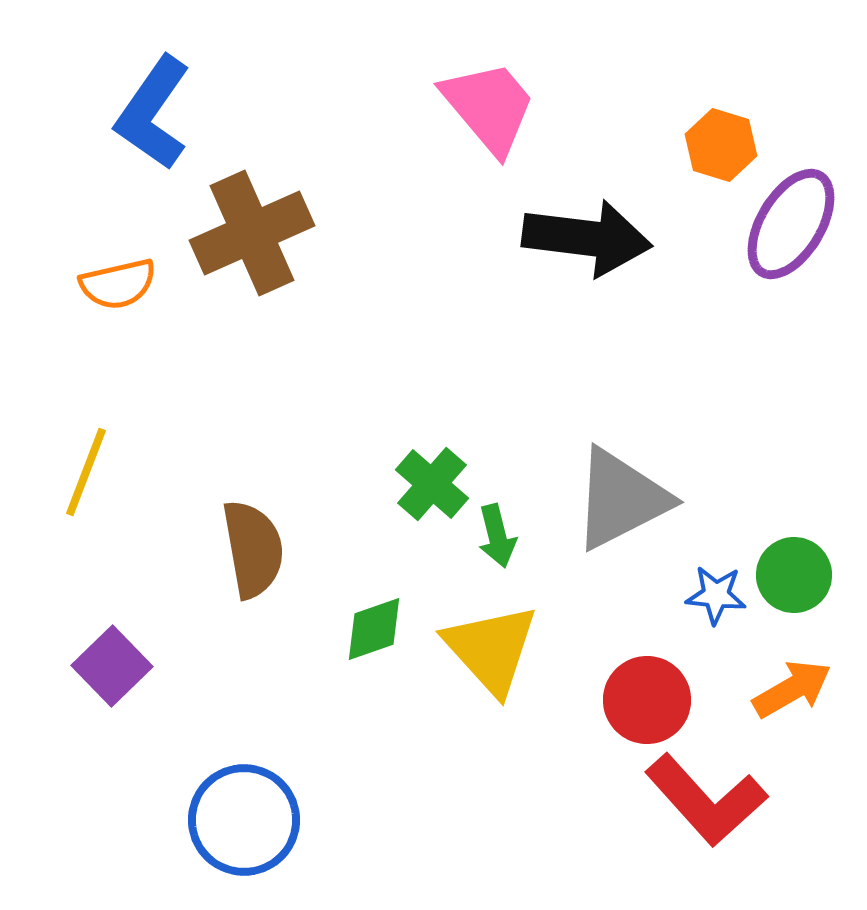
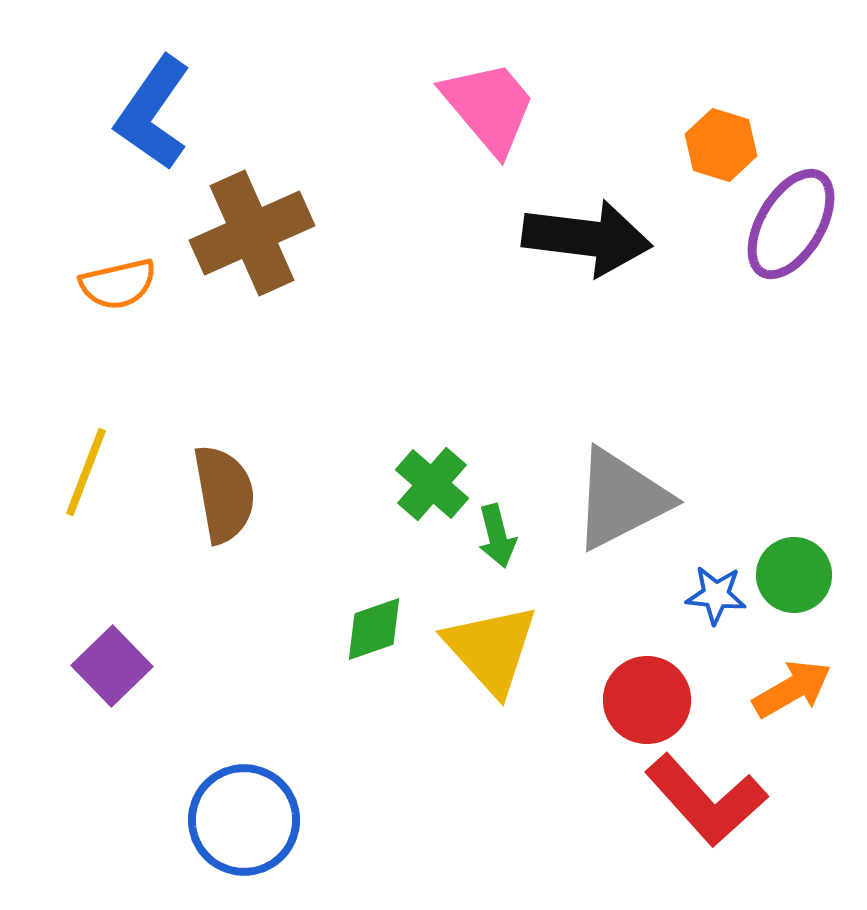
brown semicircle: moved 29 px left, 55 px up
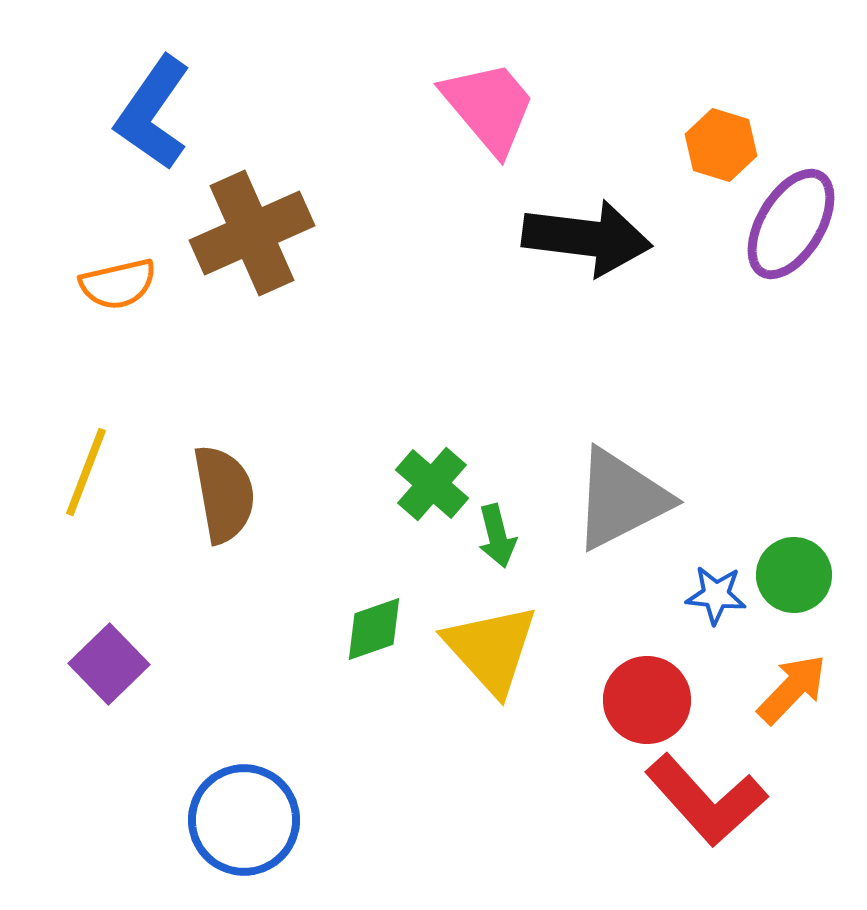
purple square: moved 3 px left, 2 px up
orange arrow: rotated 16 degrees counterclockwise
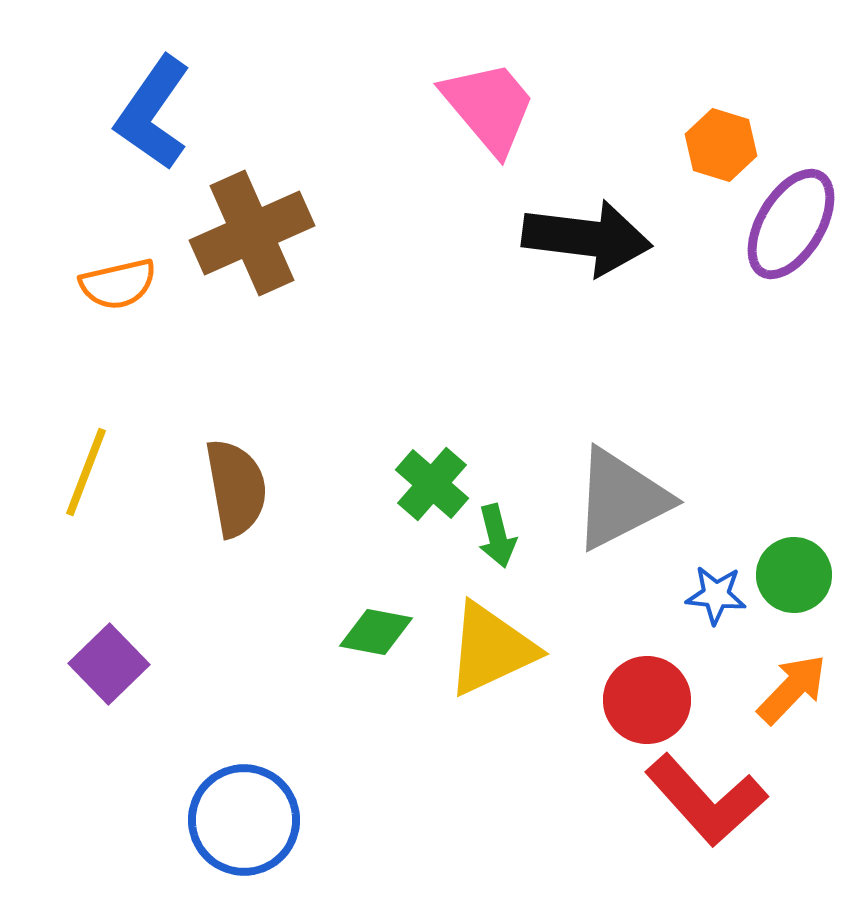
brown semicircle: moved 12 px right, 6 px up
green diamond: moved 2 px right, 3 px down; rotated 30 degrees clockwise
yellow triangle: rotated 47 degrees clockwise
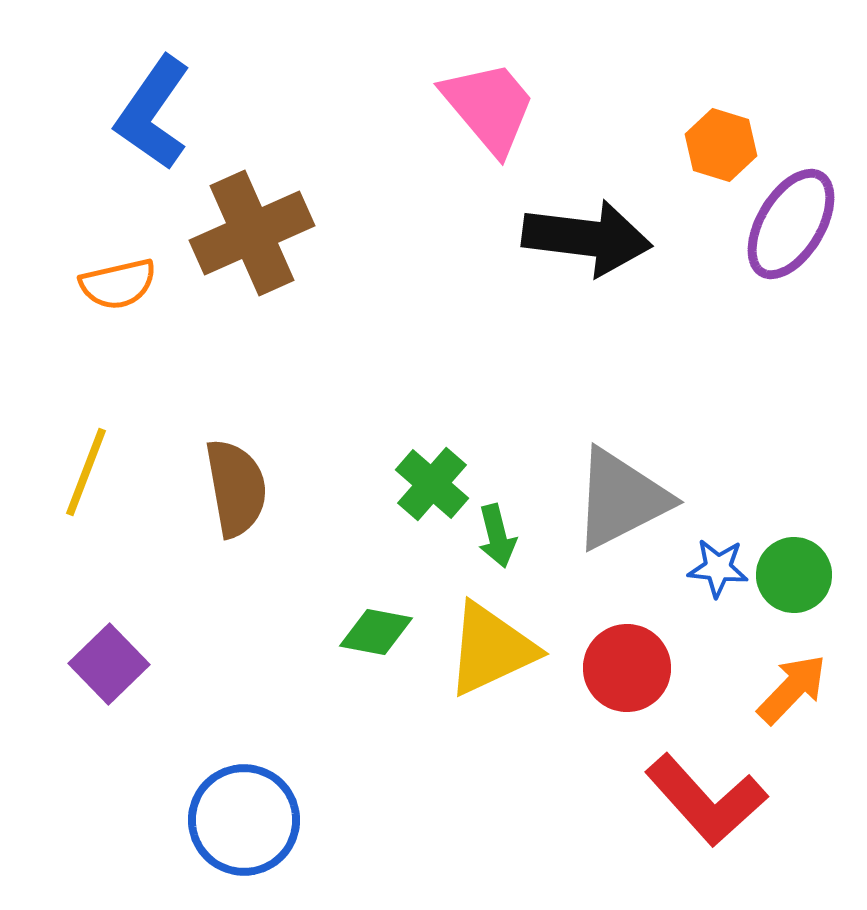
blue star: moved 2 px right, 27 px up
red circle: moved 20 px left, 32 px up
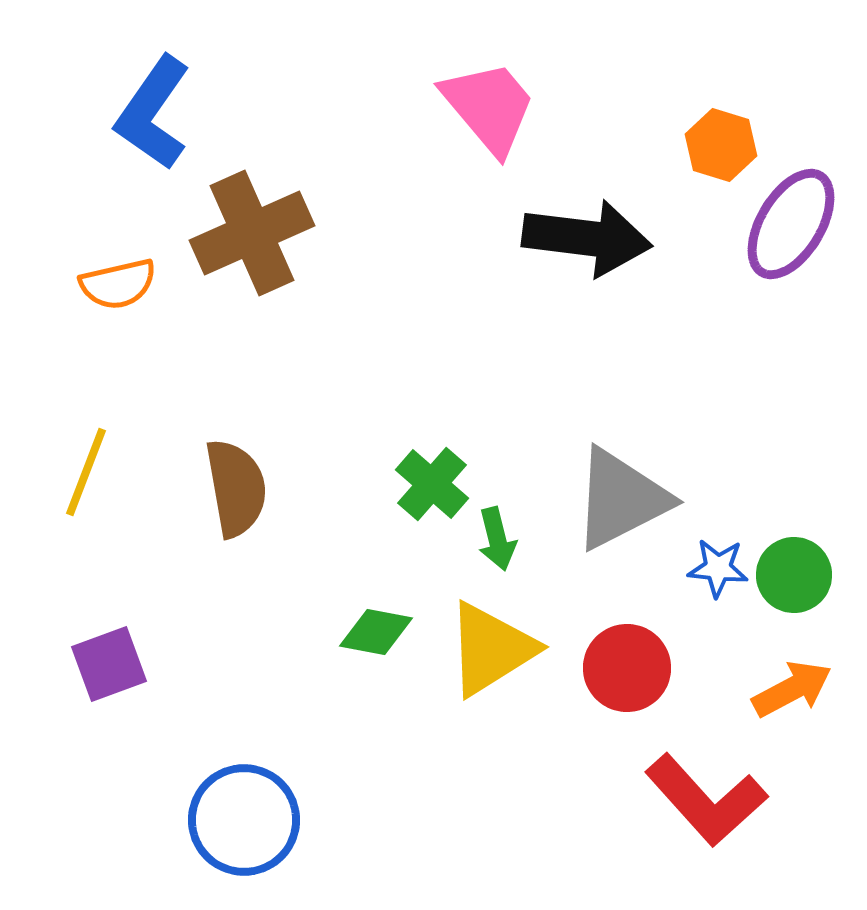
green arrow: moved 3 px down
yellow triangle: rotated 7 degrees counterclockwise
purple square: rotated 24 degrees clockwise
orange arrow: rotated 18 degrees clockwise
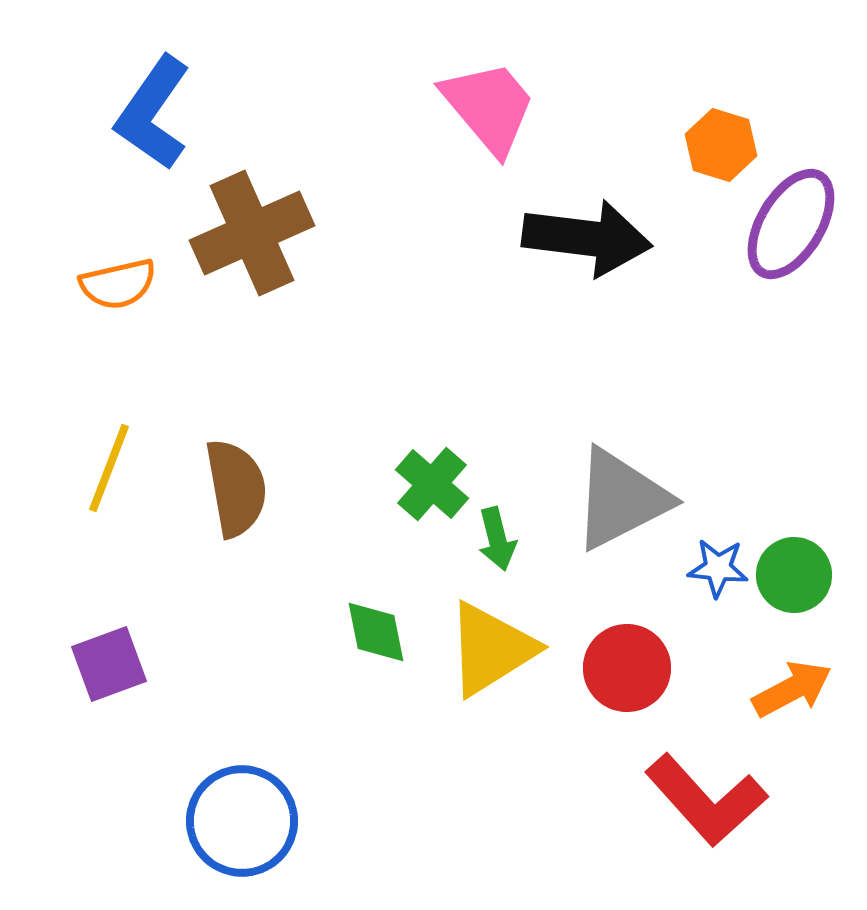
yellow line: moved 23 px right, 4 px up
green diamond: rotated 68 degrees clockwise
blue circle: moved 2 px left, 1 px down
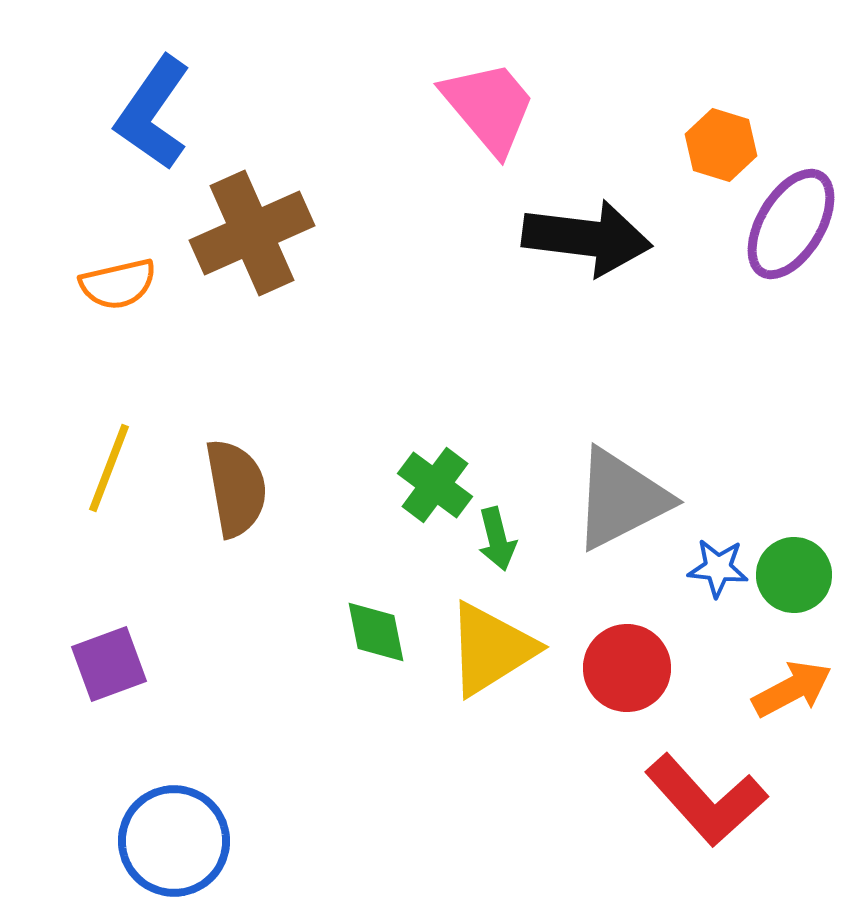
green cross: moved 3 px right, 1 px down; rotated 4 degrees counterclockwise
blue circle: moved 68 px left, 20 px down
